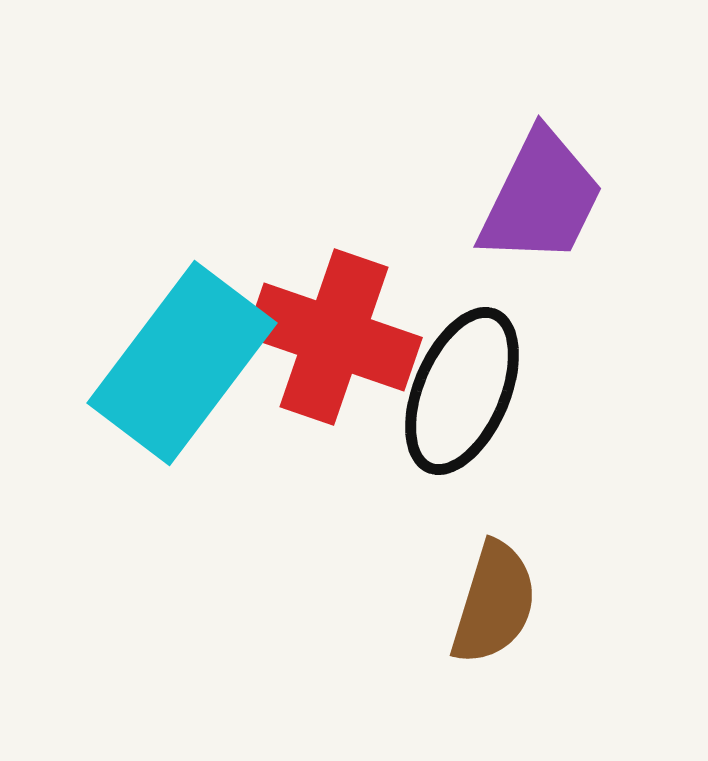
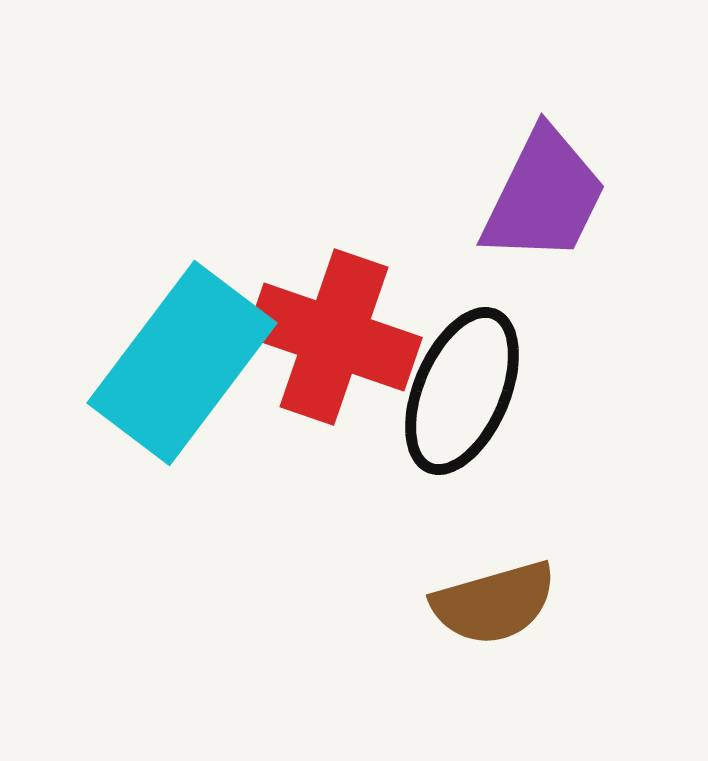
purple trapezoid: moved 3 px right, 2 px up
brown semicircle: rotated 57 degrees clockwise
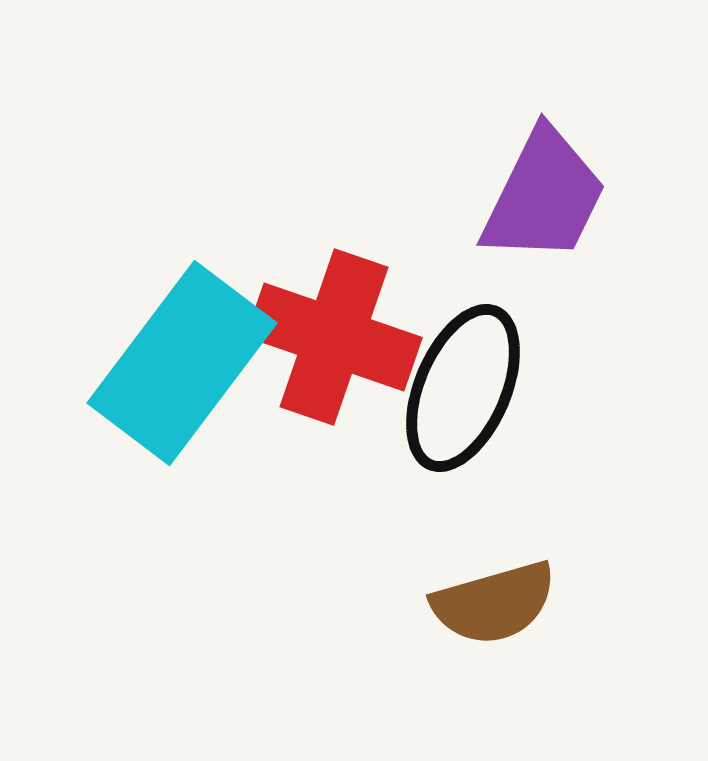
black ellipse: moved 1 px right, 3 px up
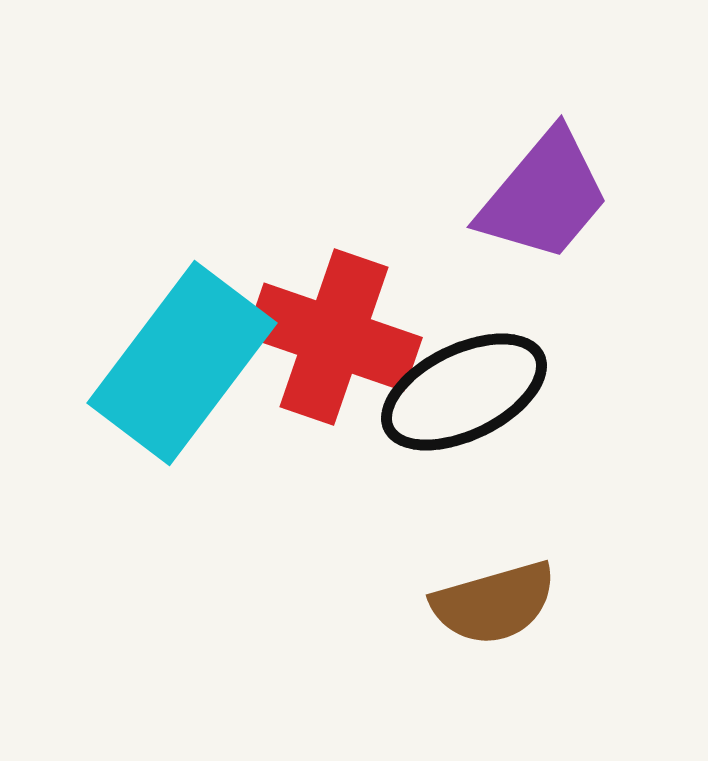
purple trapezoid: rotated 14 degrees clockwise
black ellipse: moved 1 px right, 4 px down; rotated 41 degrees clockwise
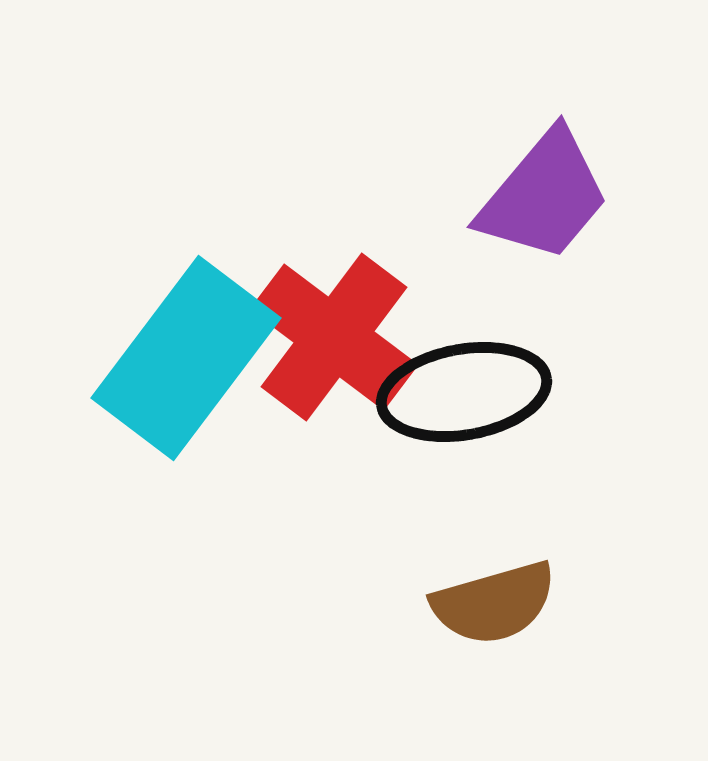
red cross: rotated 18 degrees clockwise
cyan rectangle: moved 4 px right, 5 px up
black ellipse: rotated 16 degrees clockwise
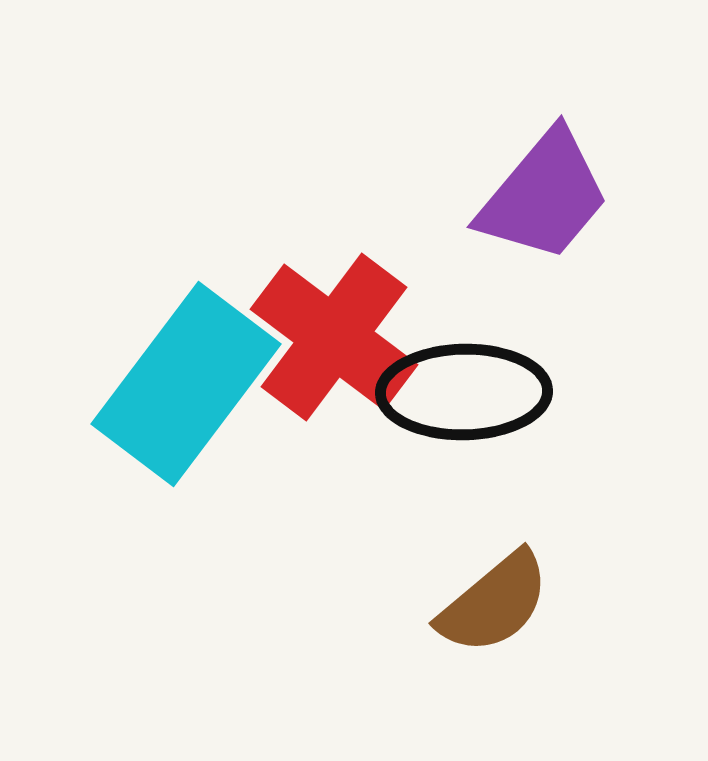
cyan rectangle: moved 26 px down
black ellipse: rotated 9 degrees clockwise
brown semicircle: rotated 24 degrees counterclockwise
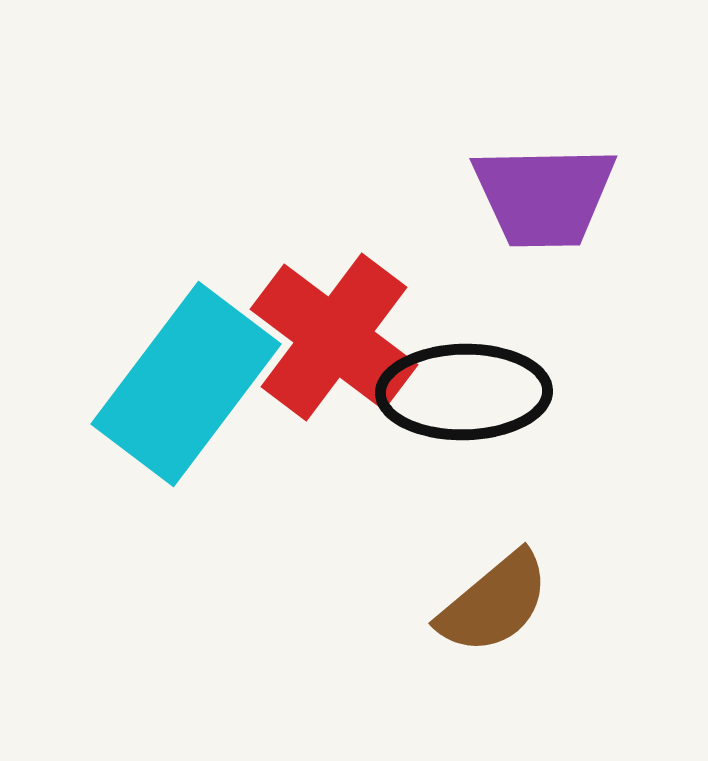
purple trapezoid: rotated 49 degrees clockwise
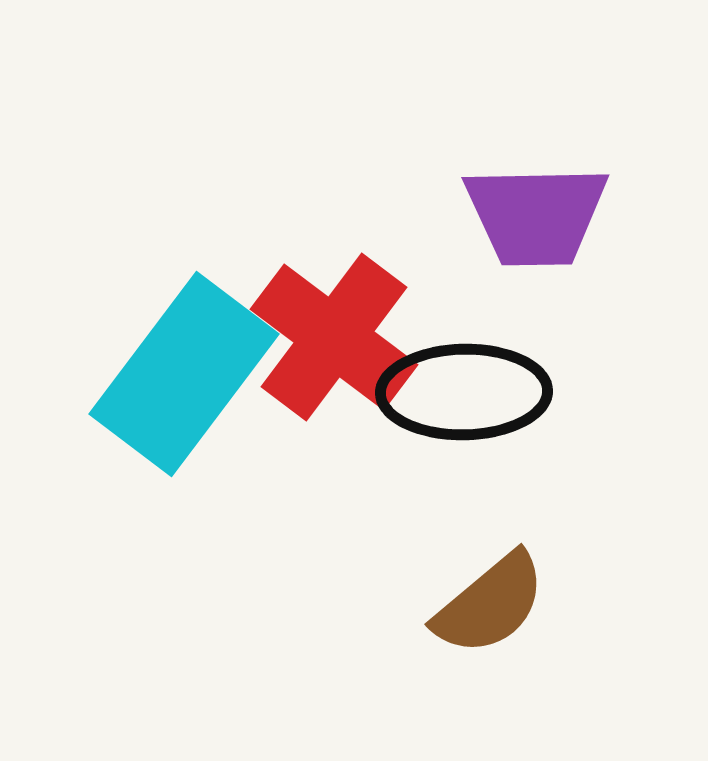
purple trapezoid: moved 8 px left, 19 px down
cyan rectangle: moved 2 px left, 10 px up
brown semicircle: moved 4 px left, 1 px down
